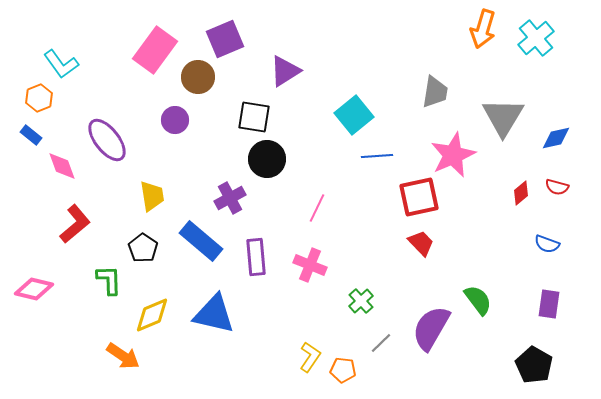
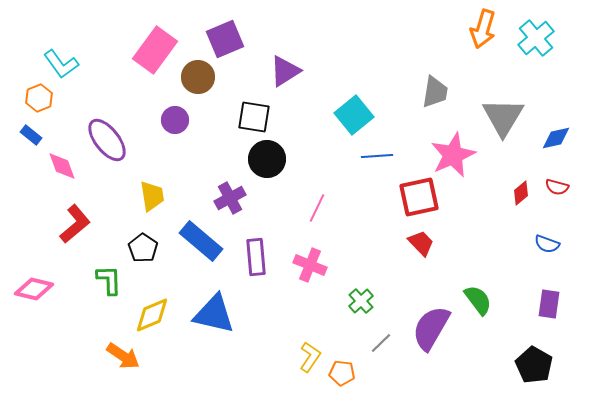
orange pentagon at (343, 370): moved 1 px left, 3 px down
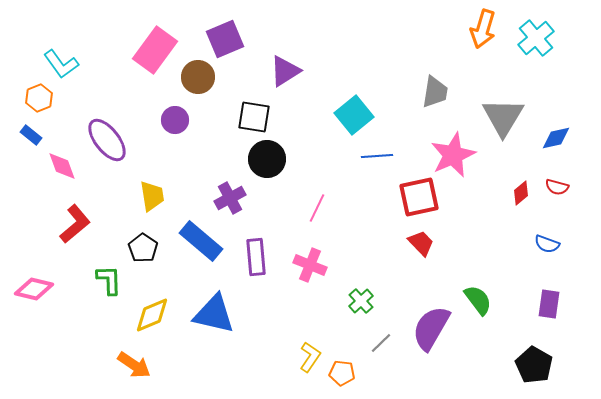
orange arrow at (123, 356): moved 11 px right, 9 px down
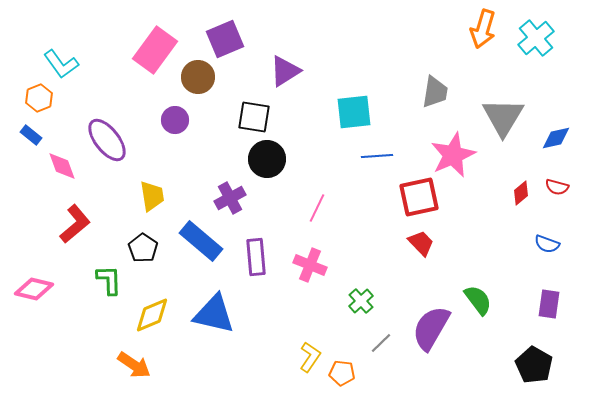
cyan square at (354, 115): moved 3 px up; rotated 33 degrees clockwise
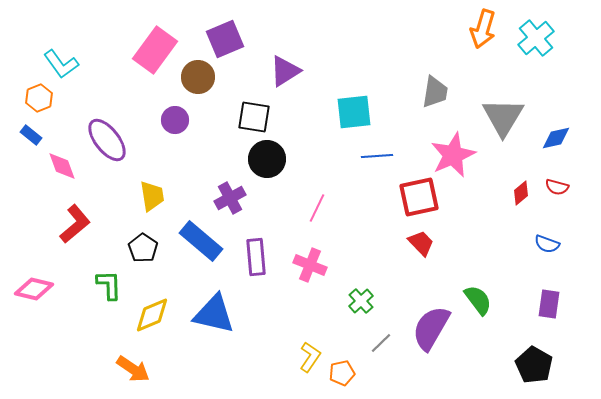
green L-shape at (109, 280): moved 5 px down
orange arrow at (134, 365): moved 1 px left, 4 px down
orange pentagon at (342, 373): rotated 20 degrees counterclockwise
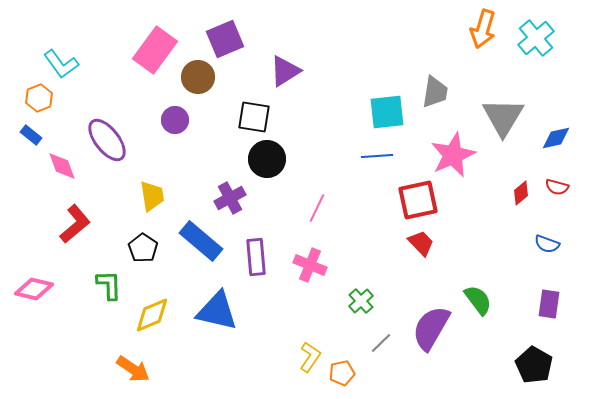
cyan square at (354, 112): moved 33 px right
red square at (419, 197): moved 1 px left, 3 px down
blue triangle at (214, 314): moved 3 px right, 3 px up
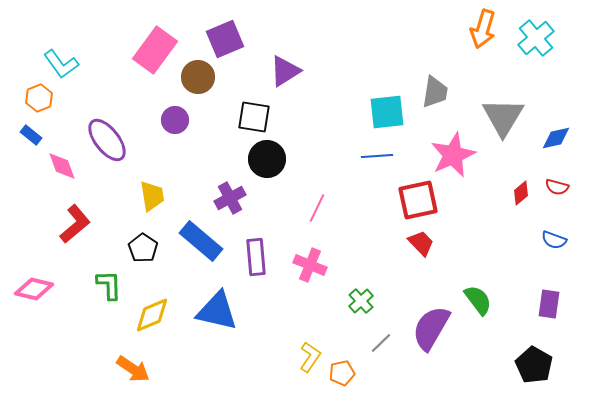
blue semicircle at (547, 244): moved 7 px right, 4 px up
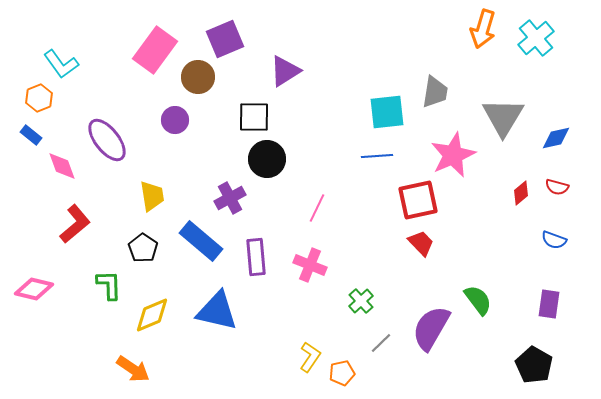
black square at (254, 117): rotated 8 degrees counterclockwise
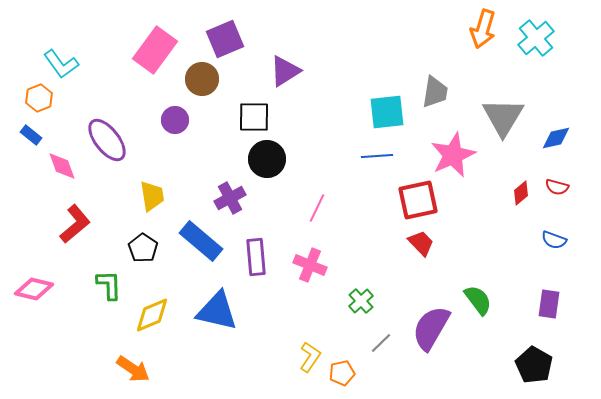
brown circle at (198, 77): moved 4 px right, 2 px down
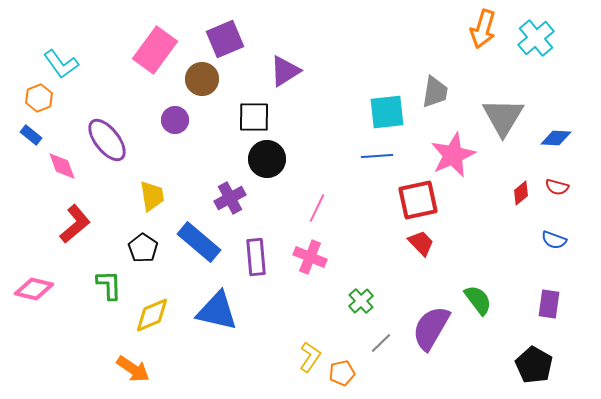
blue diamond at (556, 138): rotated 16 degrees clockwise
blue rectangle at (201, 241): moved 2 px left, 1 px down
pink cross at (310, 265): moved 8 px up
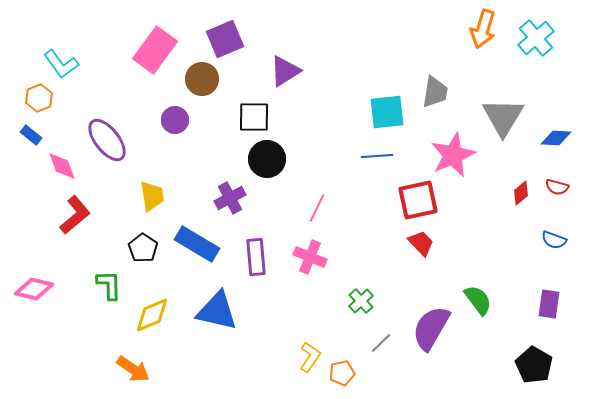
red L-shape at (75, 224): moved 9 px up
blue rectangle at (199, 242): moved 2 px left, 2 px down; rotated 9 degrees counterclockwise
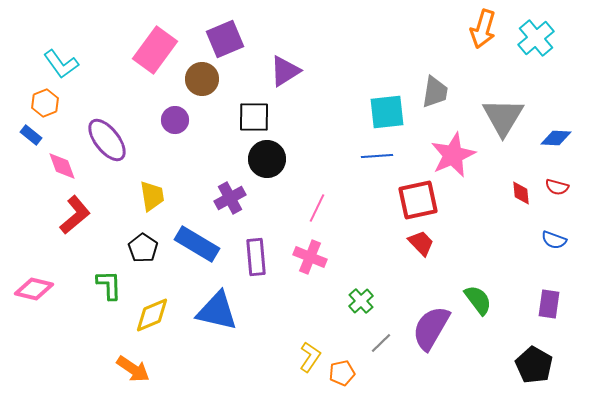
orange hexagon at (39, 98): moved 6 px right, 5 px down
red diamond at (521, 193): rotated 55 degrees counterclockwise
